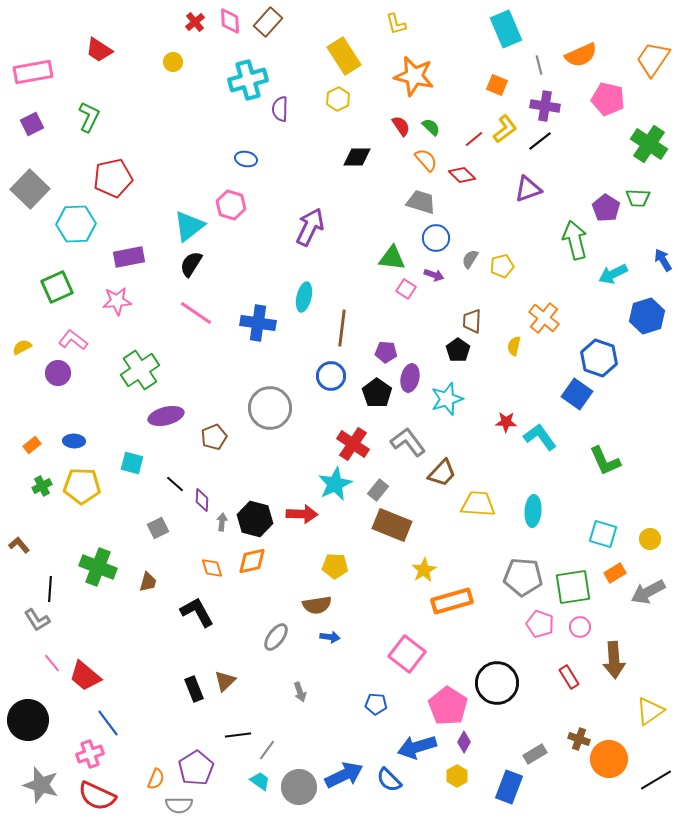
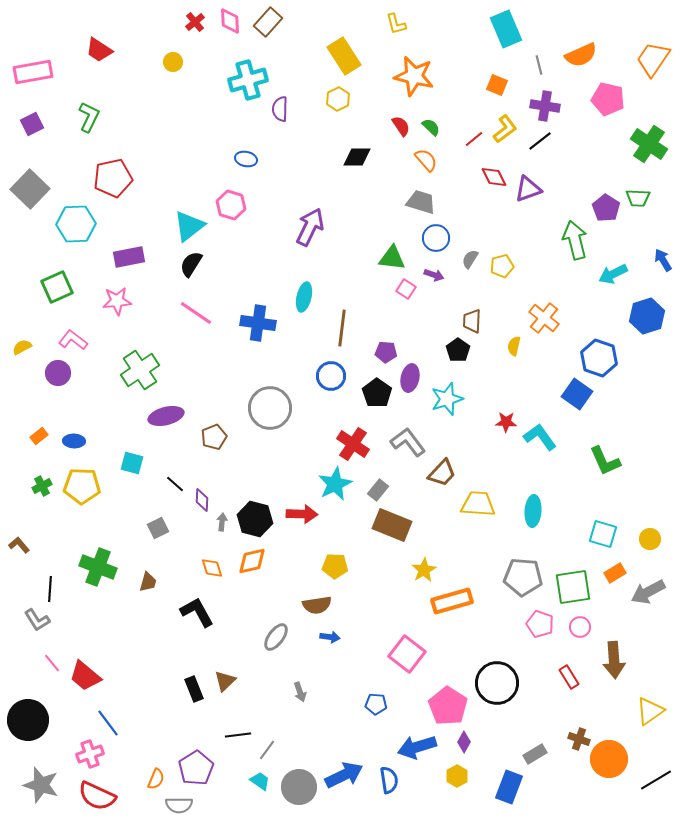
red diamond at (462, 175): moved 32 px right, 2 px down; rotated 20 degrees clockwise
orange rectangle at (32, 445): moved 7 px right, 9 px up
blue semicircle at (389, 780): rotated 144 degrees counterclockwise
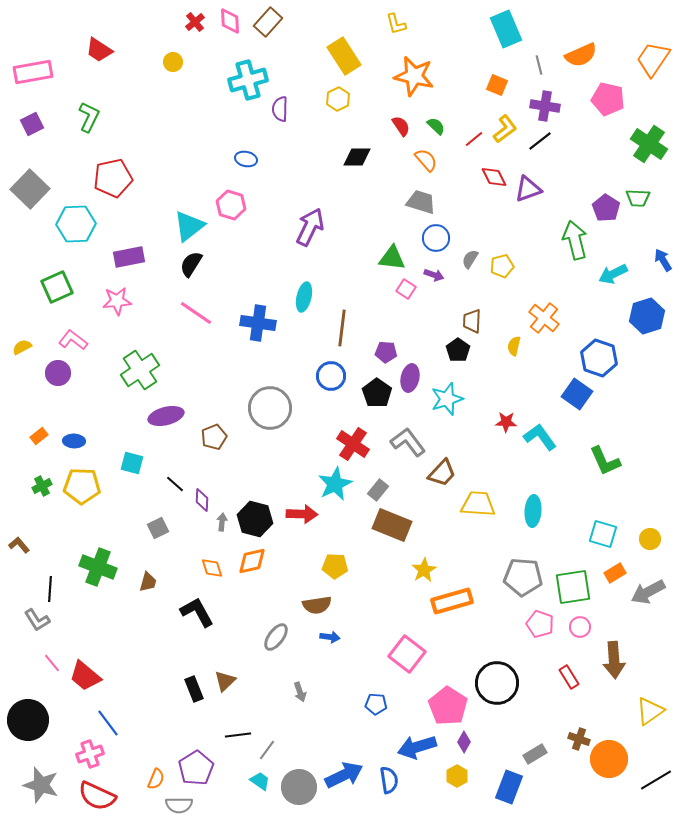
green semicircle at (431, 127): moved 5 px right, 1 px up
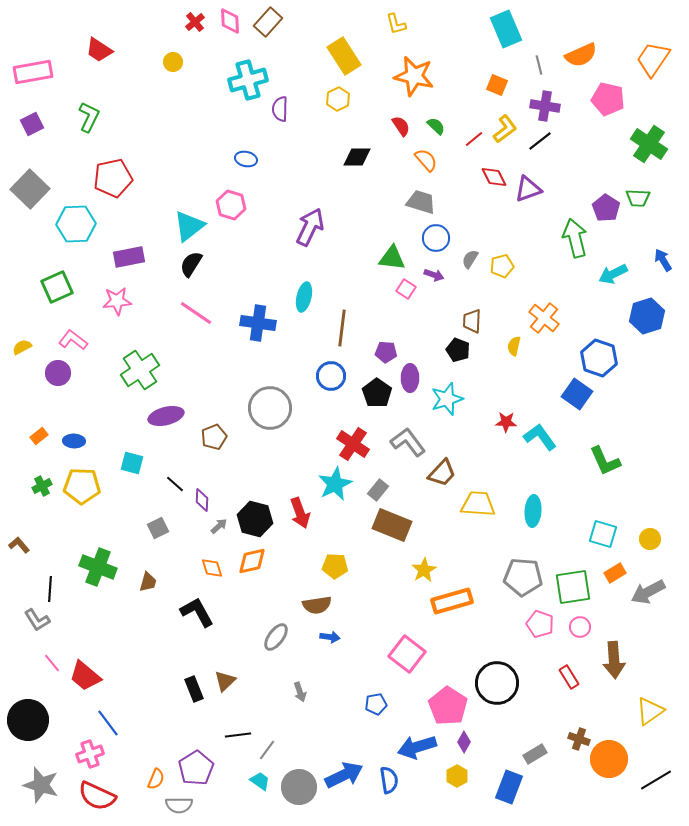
green arrow at (575, 240): moved 2 px up
black pentagon at (458, 350): rotated 15 degrees counterclockwise
purple ellipse at (410, 378): rotated 12 degrees counterclockwise
red arrow at (302, 514): moved 2 px left, 1 px up; rotated 68 degrees clockwise
gray arrow at (222, 522): moved 3 px left, 4 px down; rotated 42 degrees clockwise
blue pentagon at (376, 704): rotated 15 degrees counterclockwise
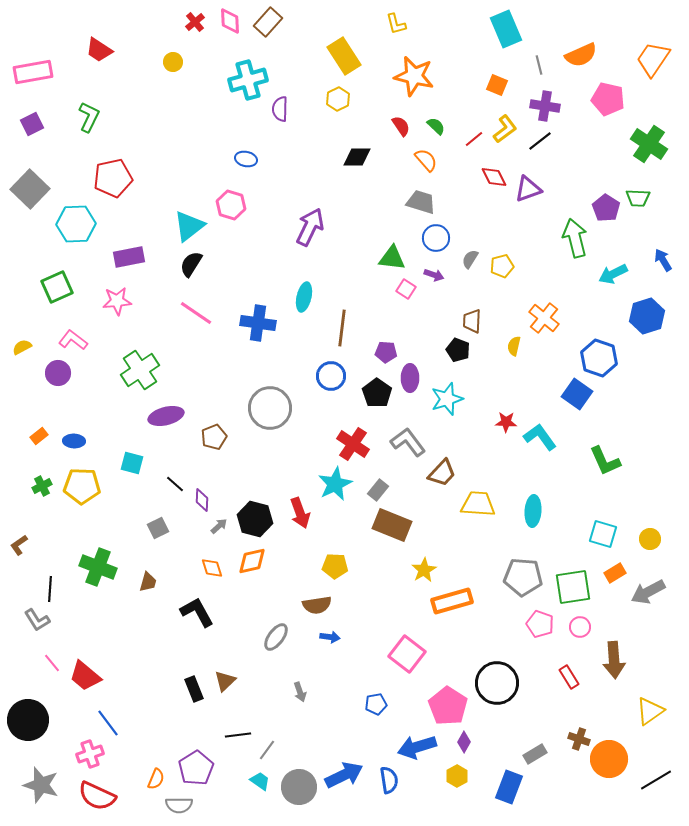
brown L-shape at (19, 545): rotated 85 degrees counterclockwise
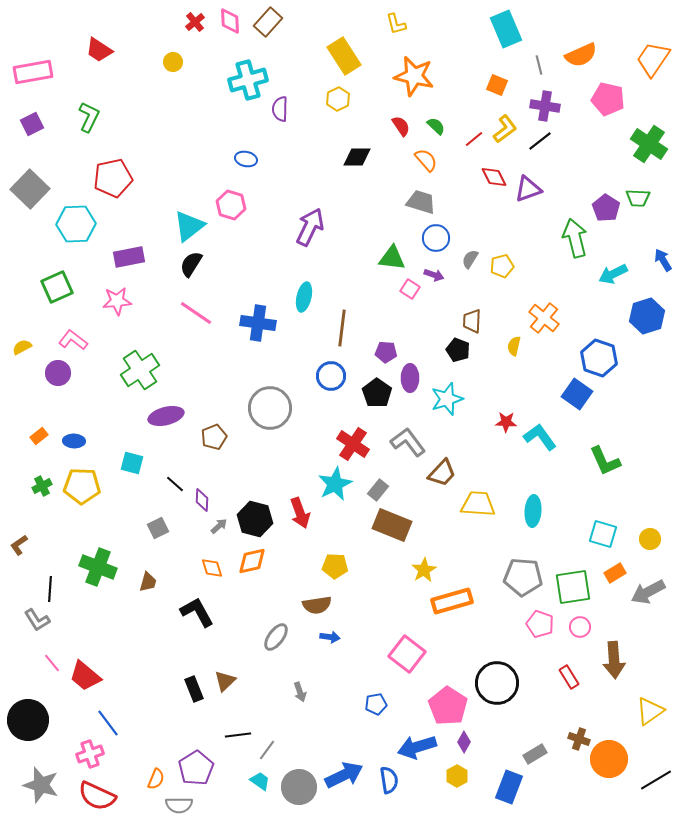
pink square at (406, 289): moved 4 px right
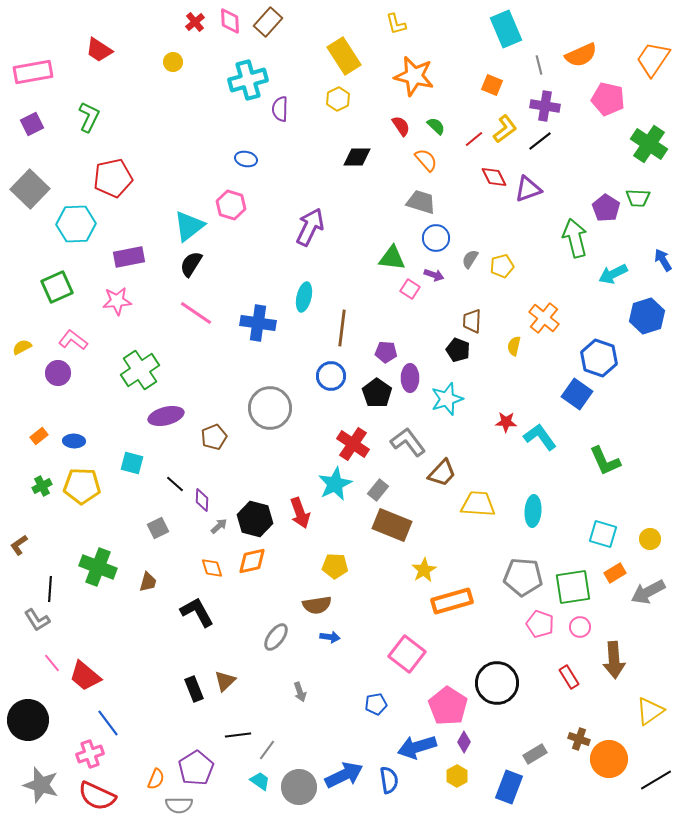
orange square at (497, 85): moved 5 px left
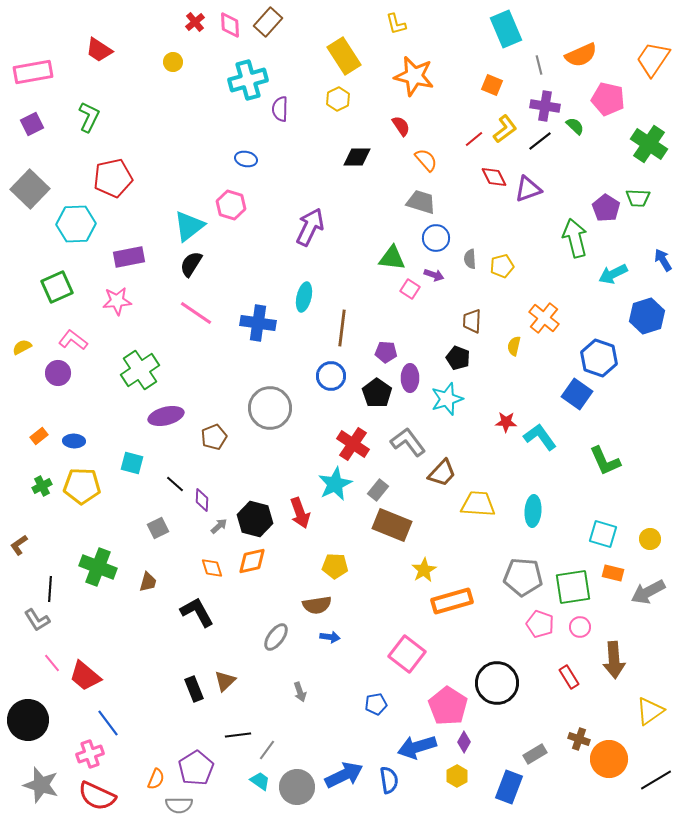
pink diamond at (230, 21): moved 4 px down
green semicircle at (436, 126): moved 139 px right
gray semicircle at (470, 259): rotated 36 degrees counterclockwise
black pentagon at (458, 350): moved 8 px down
orange rectangle at (615, 573): moved 2 px left; rotated 45 degrees clockwise
gray circle at (299, 787): moved 2 px left
